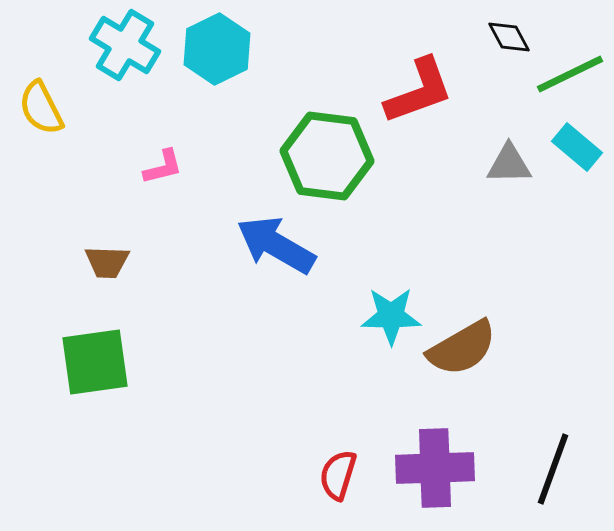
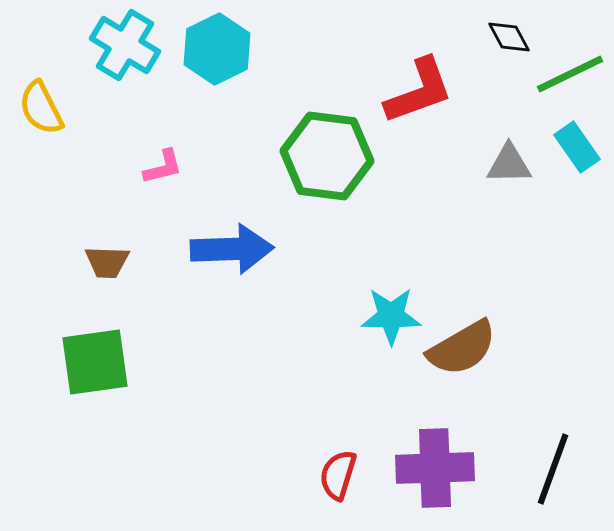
cyan rectangle: rotated 15 degrees clockwise
blue arrow: moved 44 px left, 4 px down; rotated 148 degrees clockwise
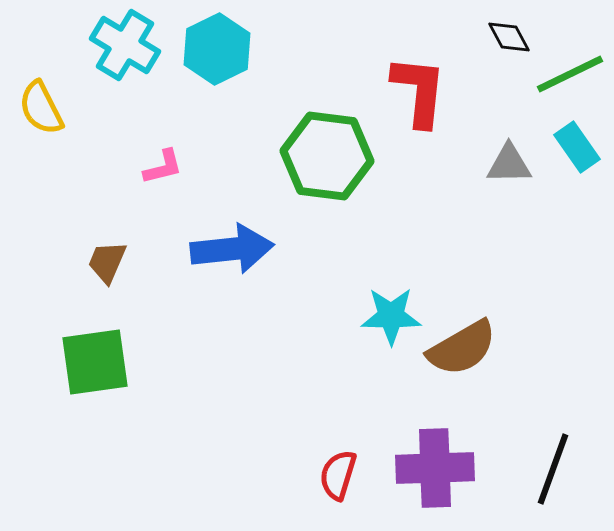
red L-shape: rotated 64 degrees counterclockwise
blue arrow: rotated 4 degrees counterclockwise
brown trapezoid: rotated 111 degrees clockwise
